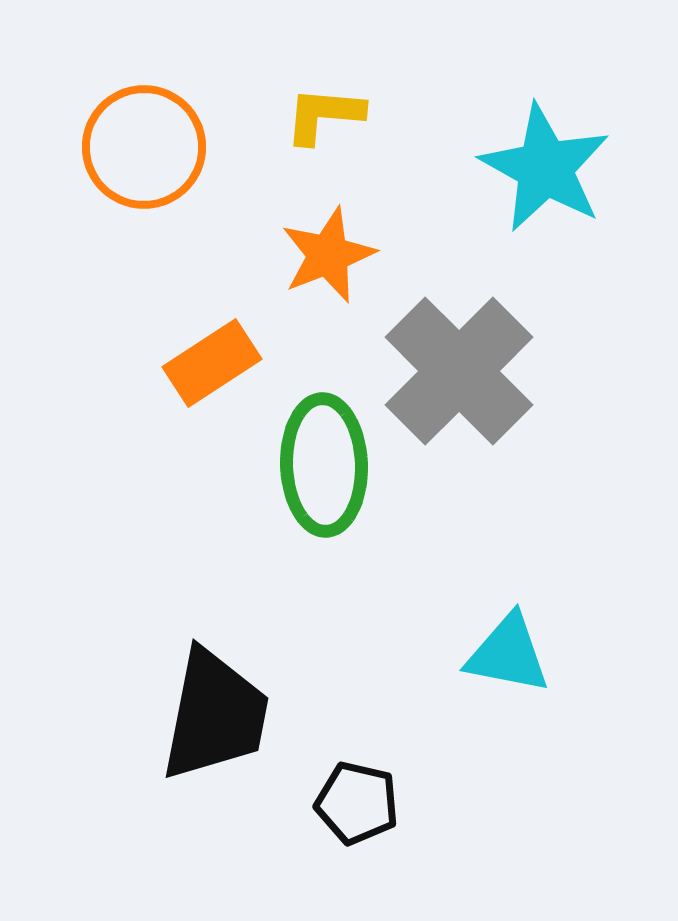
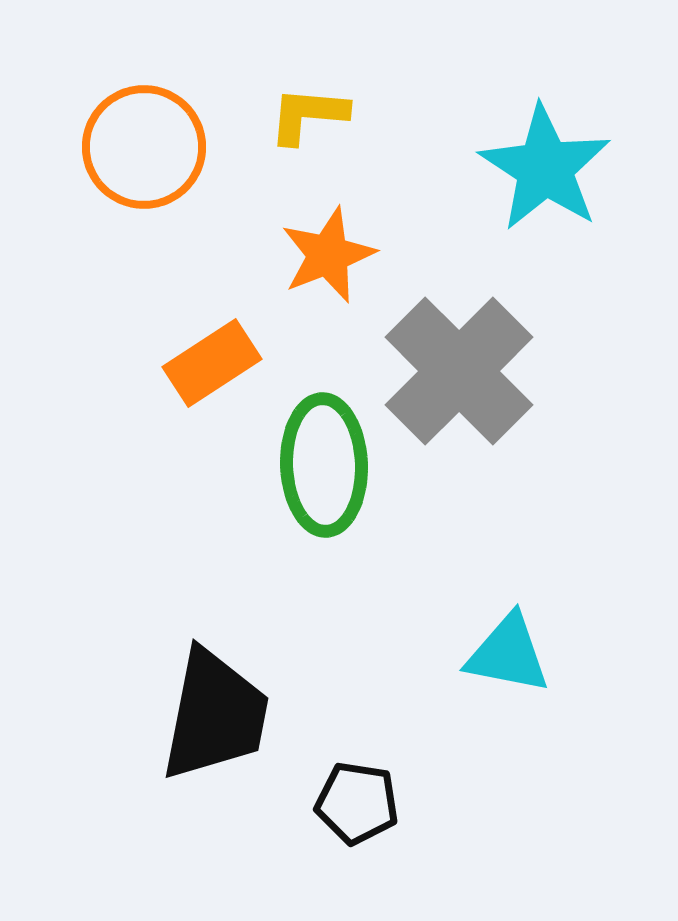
yellow L-shape: moved 16 px left
cyan star: rotated 4 degrees clockwise
black pentagon: rotated 4 degrees counterclockwise
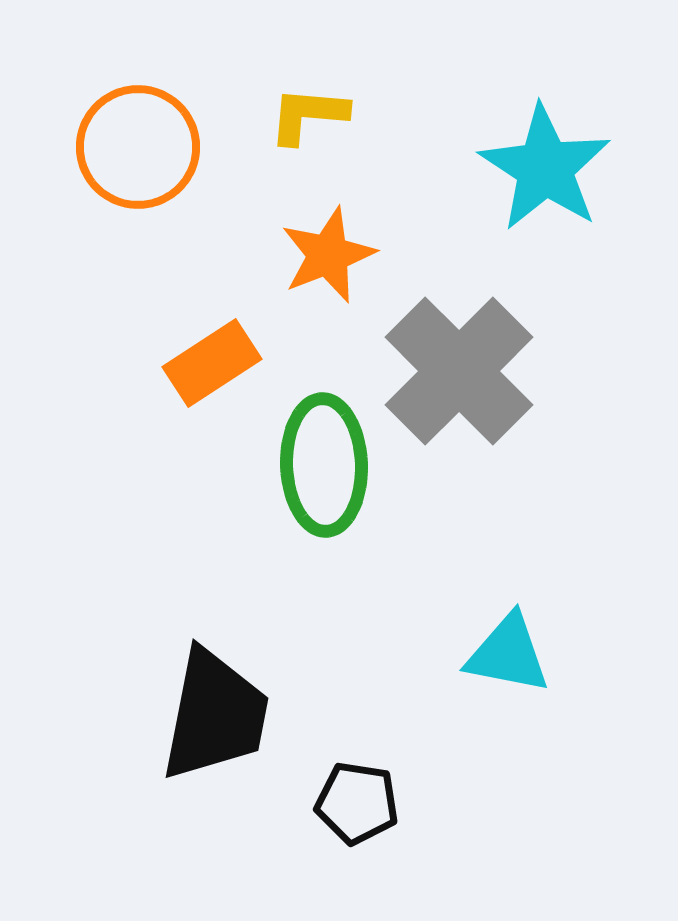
orange circle: moved 6 px left
